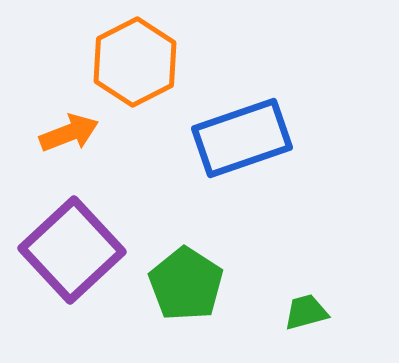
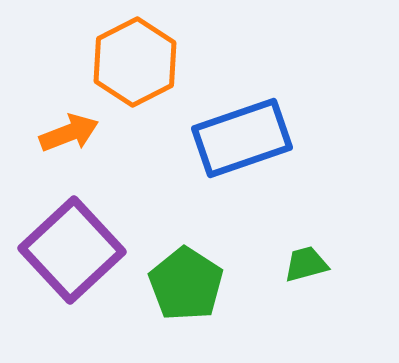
green trapezoid: moved 48 px up
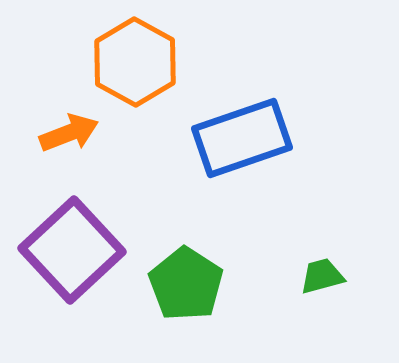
orange hexagon: rotated 4 degrees counterclockwise
green trapezoid: moved 16 px right, 12 px down
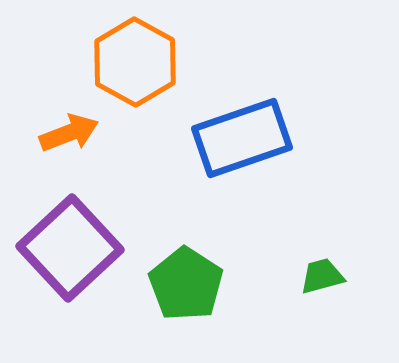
purple square: moved 2 px left, 2 px up
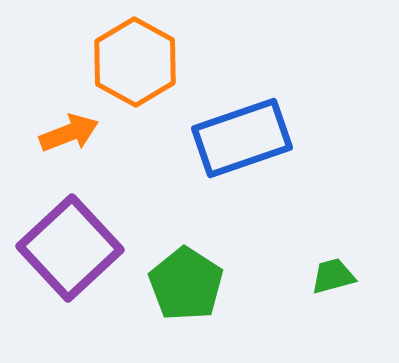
green trapezoid: moved 11 px right
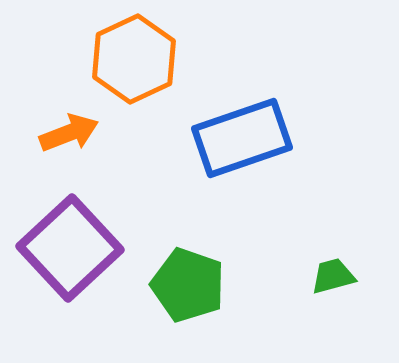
orange hexagon: moved 1 px left, 3 px up; rotated 6 degrees clockwise
green pentagon: moved 2 px right, 1 px down; rotated 14 degrees counterclockwise
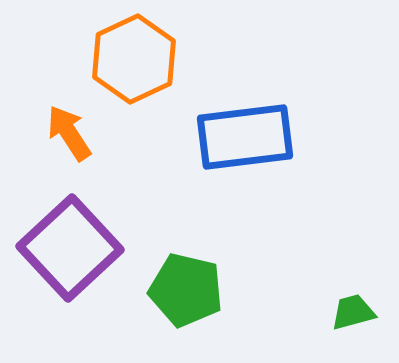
orange arrow: rotated 102 degrees counterclockwise
blue rectangle: moved 3 px right, 1 px up; rotated 12 degrees clockwise
green trapezoid: moved 20 px right, 36 px down
green pentagon: moved 2 px left, 5 px down; rotated 6 degrees counterclockwise
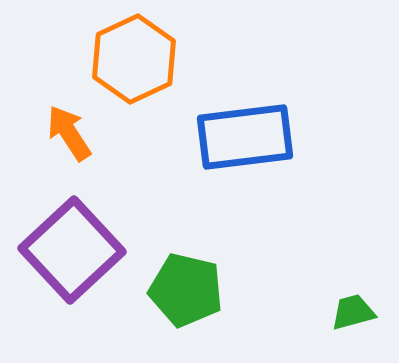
purple square: moved 2 px right, 2 px down
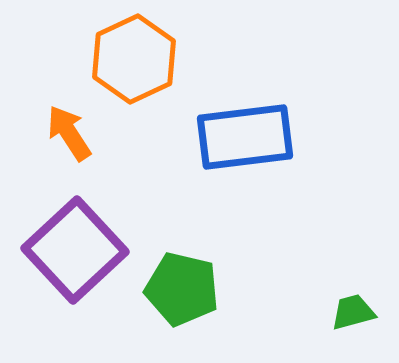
purple square: moved 3 px right
green pentagon: moved 4 px left, 1 px up
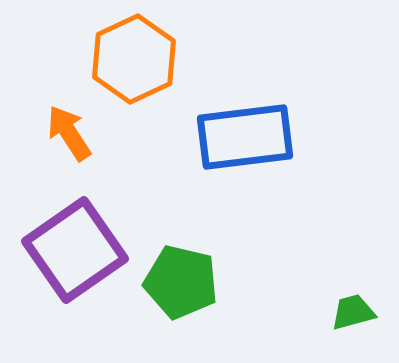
purple square: rotated 8 degrees clockwise
green pentagon: moved 1 px left, 7 px up
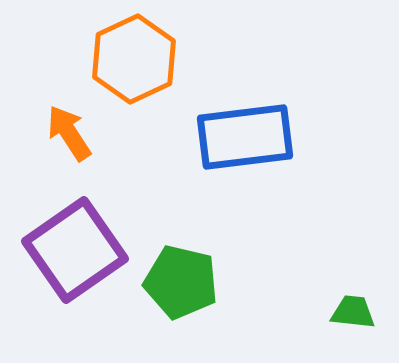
green trapezoid: rotated 21 degrees clockwise
